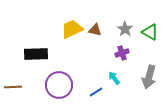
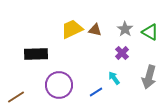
purple cross: rotated 24 degrees counterclockwise
brown line: moved 3 px right, 10 px down; rotated 30 degrees counterclockwise
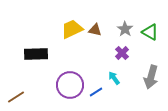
gray arrow: moved 2 px right
purple circle: moved 11 px right
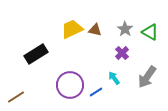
black rectangle: rotated 30 degrees counterclockwise
gray arrow: moved 4 px left; rotated 20 degrees clockwise
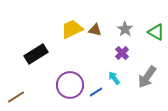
green triangle: moved 6 px right
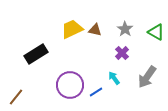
brown line: rotated 18 degrees counterclockwise
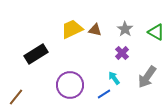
blue line: moved 8 px right, 2 px down
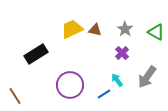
cyan arrow: moved 3 px right, 2 px down
brown line: moved 1 px left, 1 px up; rotated 72 degrees counterclockwise
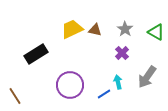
cyan arrow: moved 1 px right, 2 px down; rotated 24 degrees clockwise
